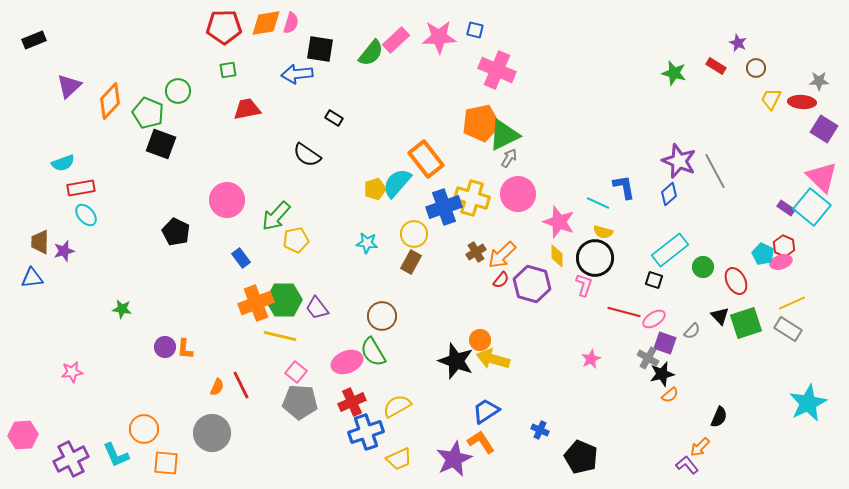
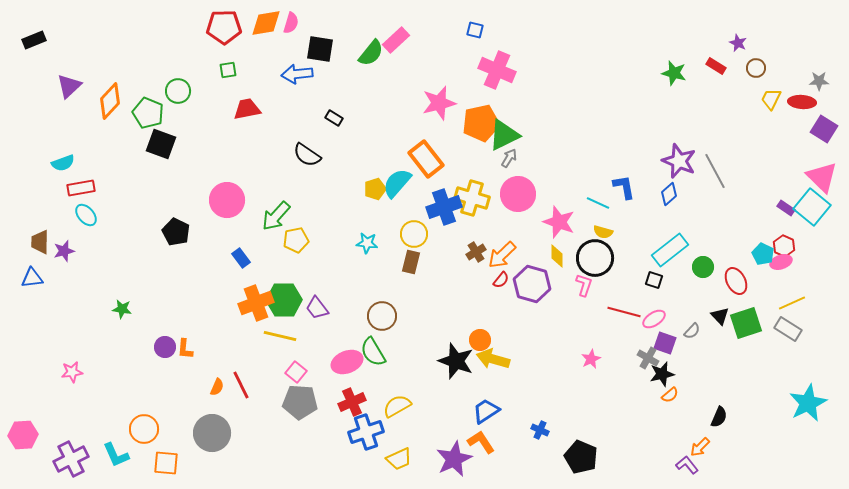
pink star at (439, 37): moved 66 px down; rotated 12 degrees counterclockwise
brown rectangle at (411, 262): rotated 15 degrees counterclockwise
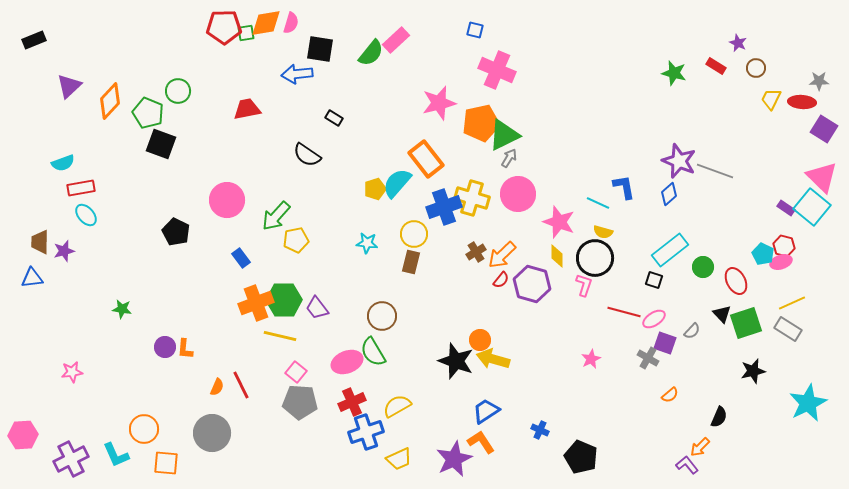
green square at (228, 70): moved 18 px right, 37 px up
gray line at (715, 171): rotated 42 degrees counterclockwise
red hexagon at (784, 246): rotated 10 degrees counterclockwise
black triangle at (720, 316): moved 2 px right, 2 px up
black star at (662, 374): moved 91 px right, 3 px up
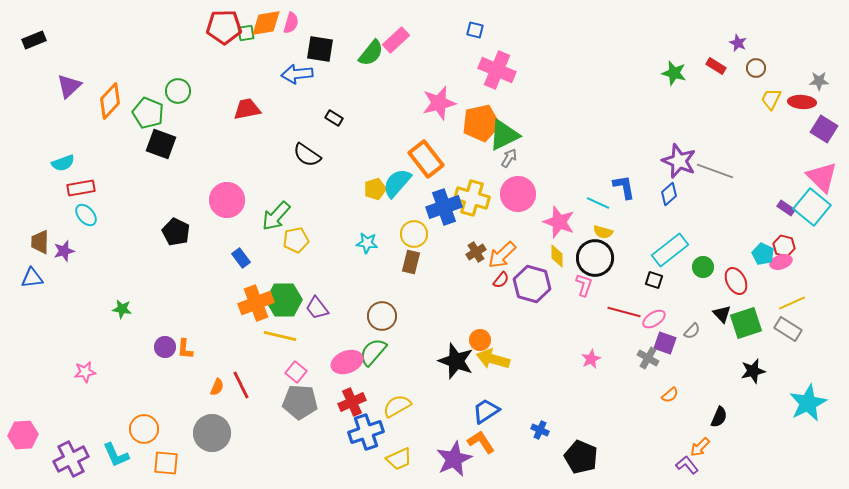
green semicircle at (373, 352): rotated 72 degrees clockwise
pink star at (72, 372): moved 13 px right
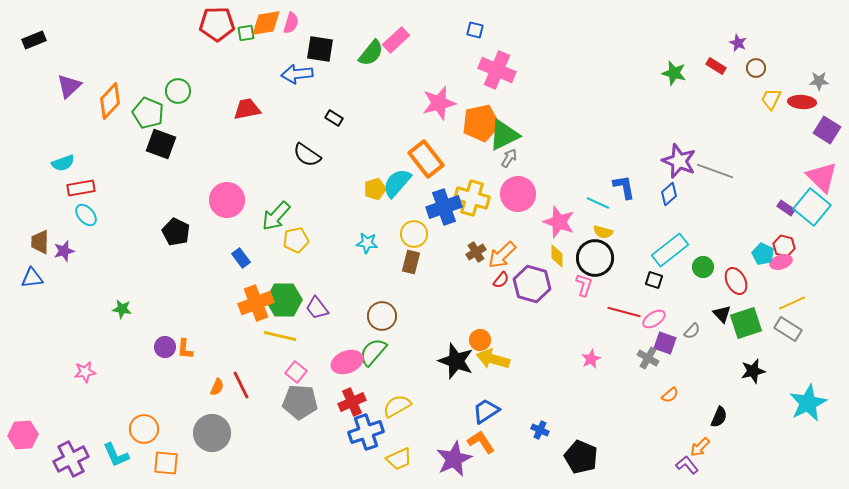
red pentagon at (224, 27): moved 7 px left, 3 px up
purple square at (824, 129): moved 3 px right, 1 px down
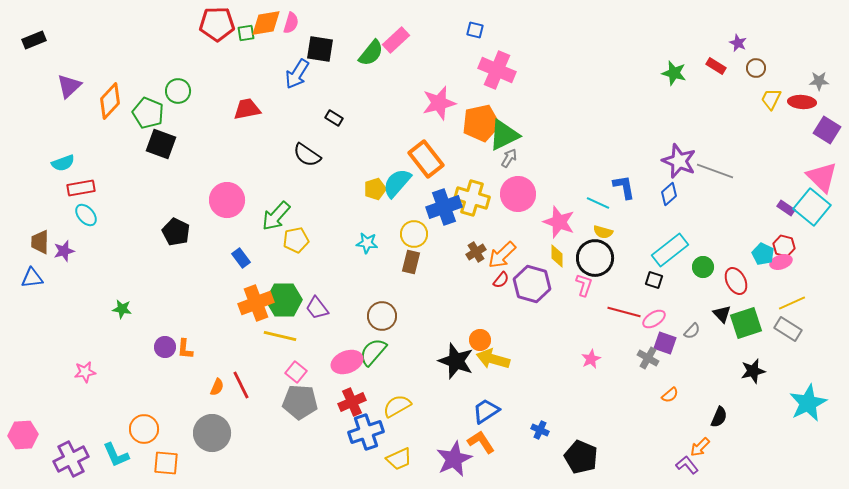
blue arrow at (297, 74): rotated 52 degrees counterclockwise
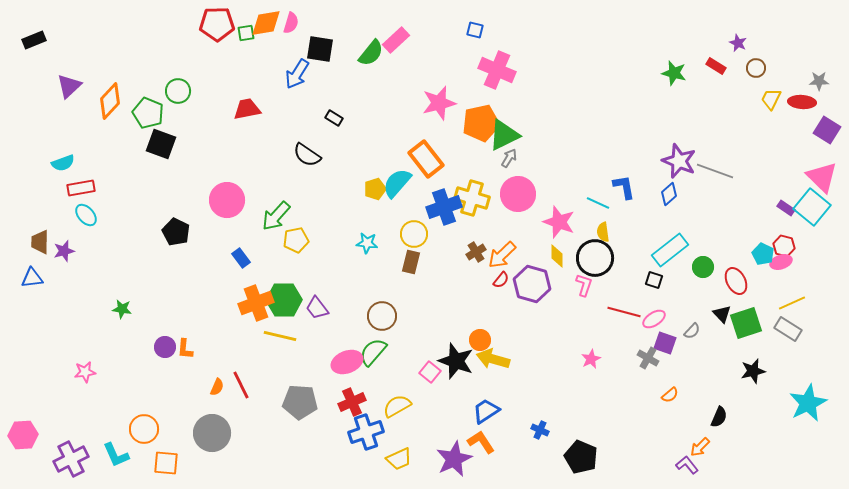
yellow semicircle at (603, 232): rotated 66 degrees clockwise
pink square at (296, 372): moved 134 px right
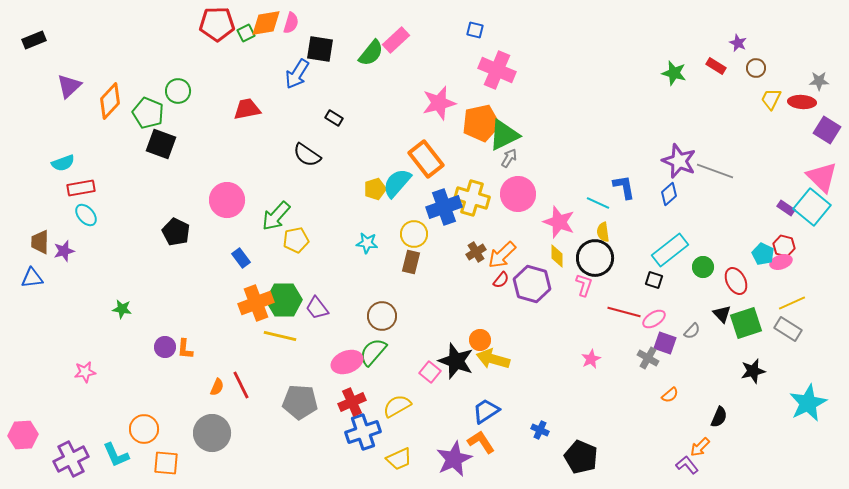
green square at (246, 33): rotated 18 degrees counterclockwise
blue cross at (366, 432): moved 3 px left
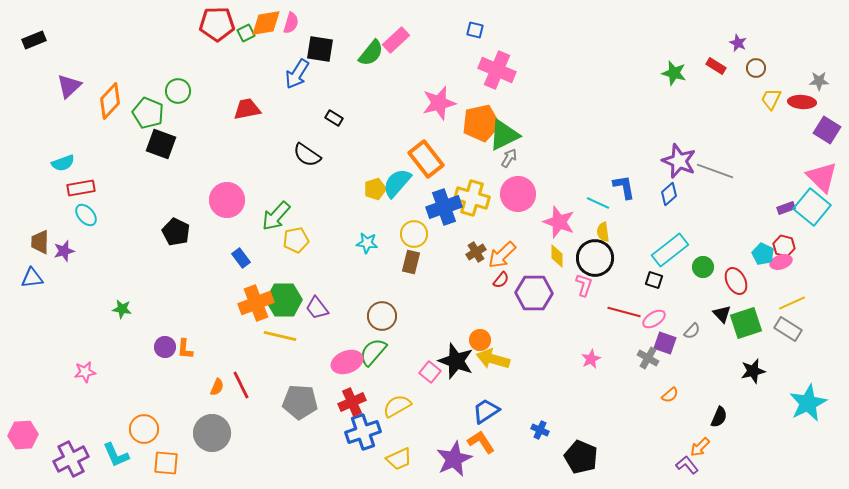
purple rectangle at (786, 208): rotated 54 degrees counterclockwise
purple hexagon at (532, 284): moved 2 px right, 9 px down; rotated 15 degrees counterclockwise
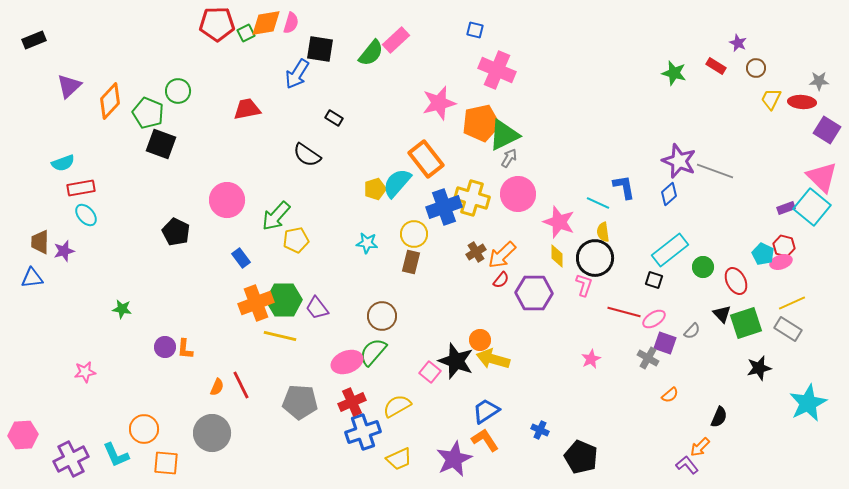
black star at (753, 371): moved 6 px right, 3 px up
orange L-shape at (481, 442): moved 4 px right, 2 px up
